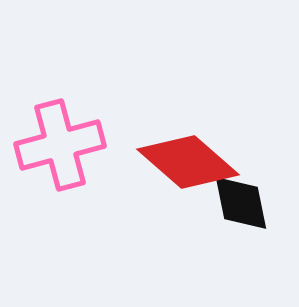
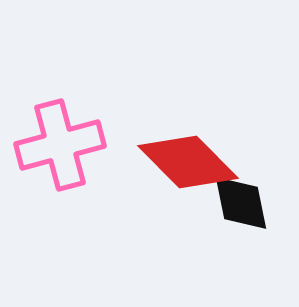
red diamond: rotated 4 degrees clockwise
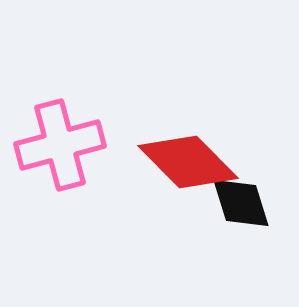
black diamond: rotated 6 degrees counterclockwise
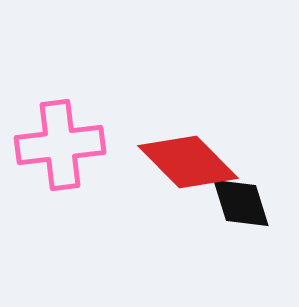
pink cross: rotated 8 degrees clockwise
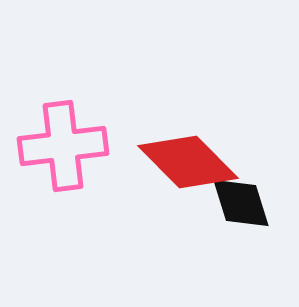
pink cross: moved 3 px right, 1 px down
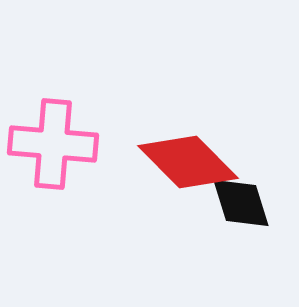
pink cross: moved 10 px left, 2 px up; rotated 12 degrees clockwise
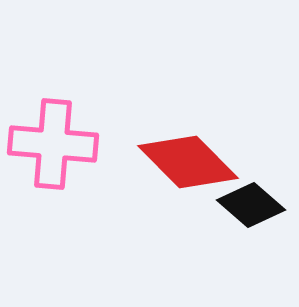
black diamond: moved 10 px right, 2 px down; rotated 32 degrees counterclockwise
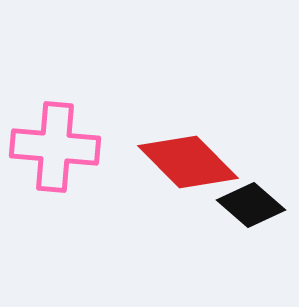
pink cross: moved 2 px right, 3 px down
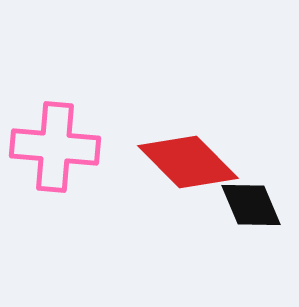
black diamond: rotated 26 degrees clockwise
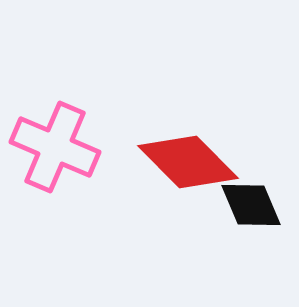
pink cross: rotated 18 degrees clockwise
